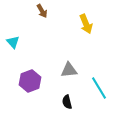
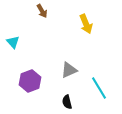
gray triangle: rotated 18 degrees counterclockwise
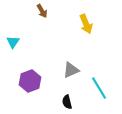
cyan triangle: rotated 16 degrees clockwise
gray triangle: moved 2 px right
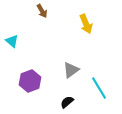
cyan triangle: moved 1 px left, 1 px up; rotated 24 degrees counterclockwise
gray triangle: rotated 12 degrees counterclockwise
black semicircle: rotated 64 degrees clockwise
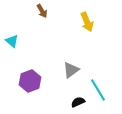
yellow arrow: moved 1 px right, 2 px up
cyan line: moved 1 px left, 2 px down
black semicircle: moved 11 px right; rotated 16 degrees clockwise
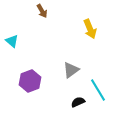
yellow arrow: moved 3 px right, 7 px down
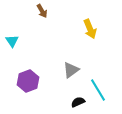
cyan triangle: rotated 16 degrees clockwise
purple hexagon: moved 2 px left
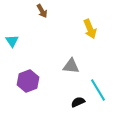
gray triangle: moved 4 px up; rotated 42 degrees clockwise
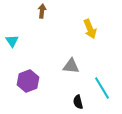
brown arrow: rotated 144 degrees counterclockwise
cyan line: moved 4 px right, 2 px up
black semicircle: rotated 80 degrees counterclockwise
